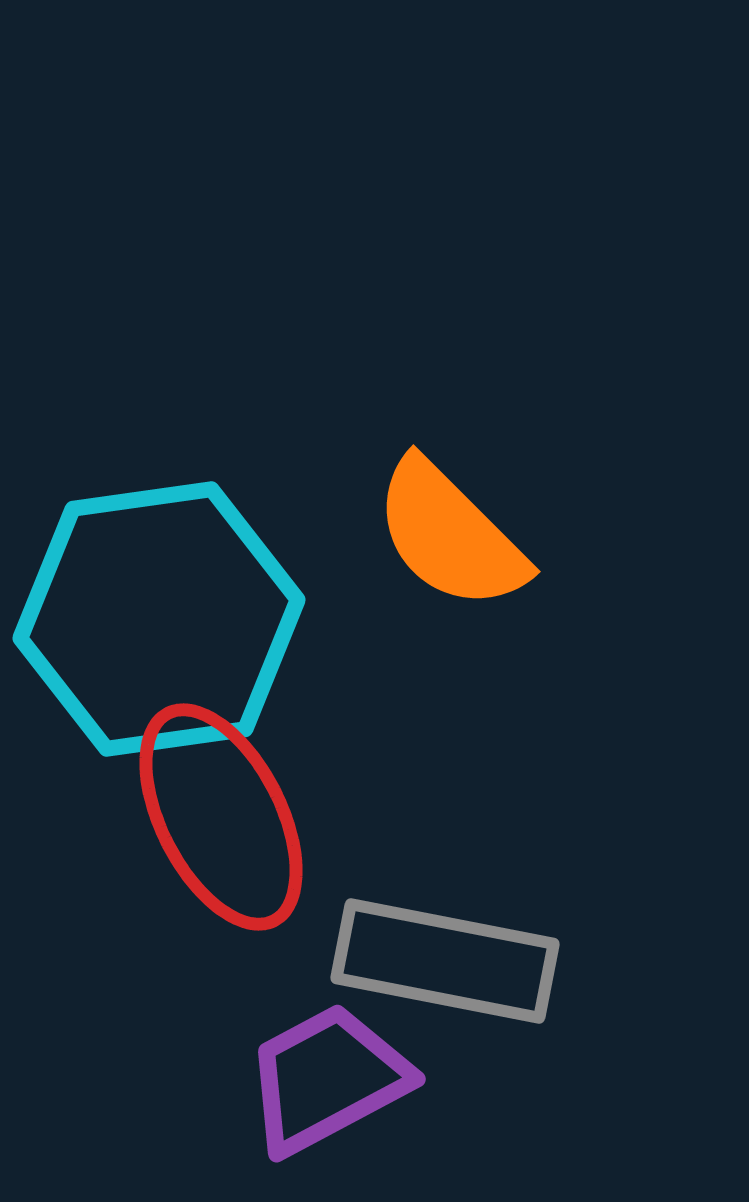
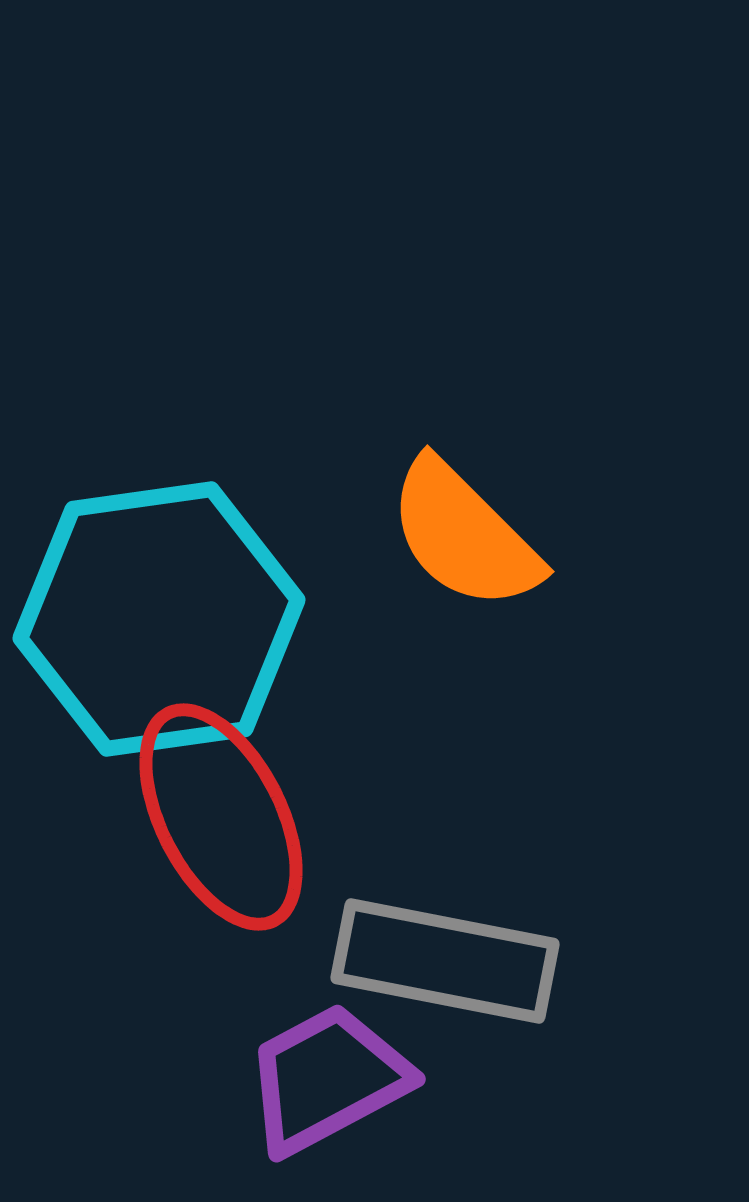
orange semicircle: moved 14 px right
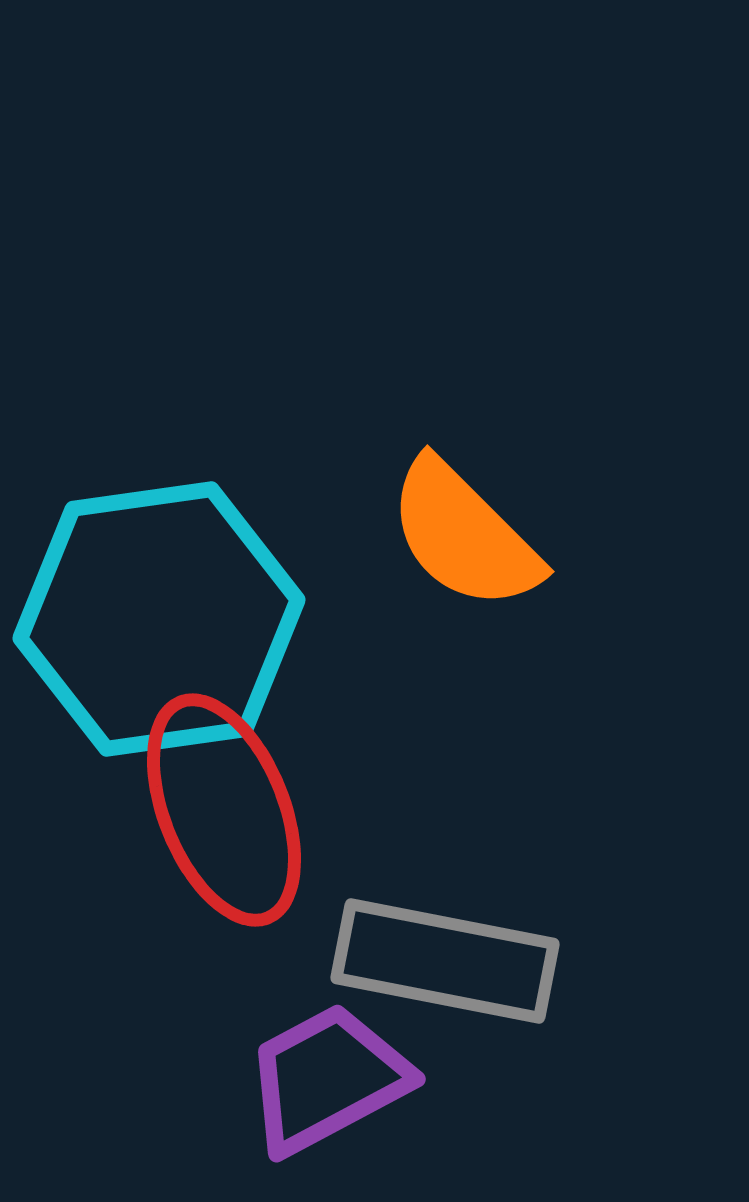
red ellipse: moved 3 px right, 7 px up; rotated 5 degrees clockwise
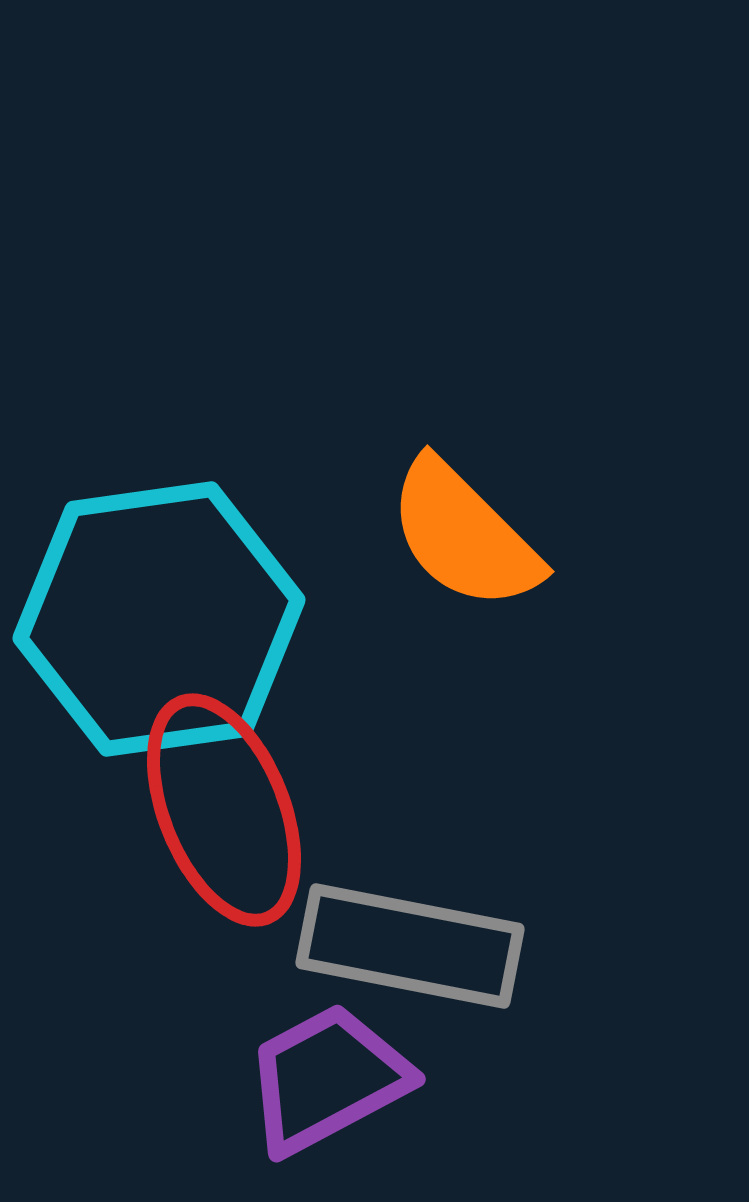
gray rectangle: moved 35 px left, 15 px up
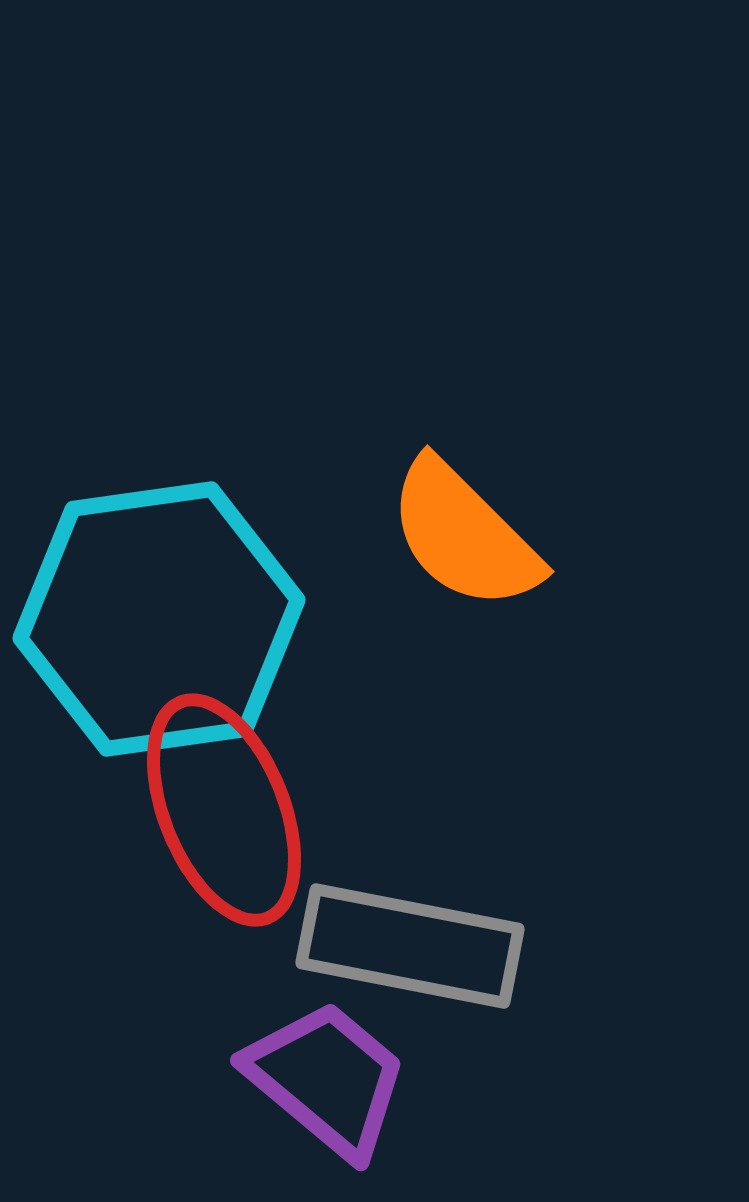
purple trapezoid: rotated 68 degrees clockwise
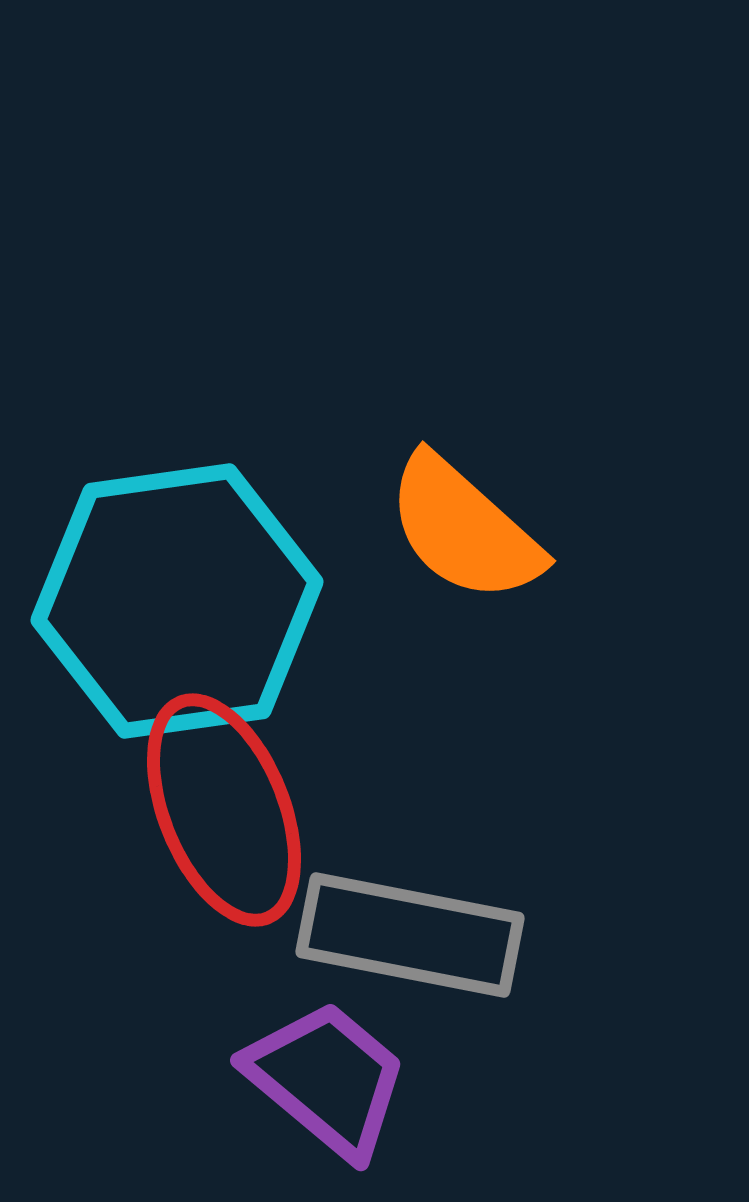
orange semicircle: moved 6 px up; rotated 3 degrees counterclockwise
cyan hexagon: moved 18 px right, 18 px up
gray rectangle: moved 11 px up
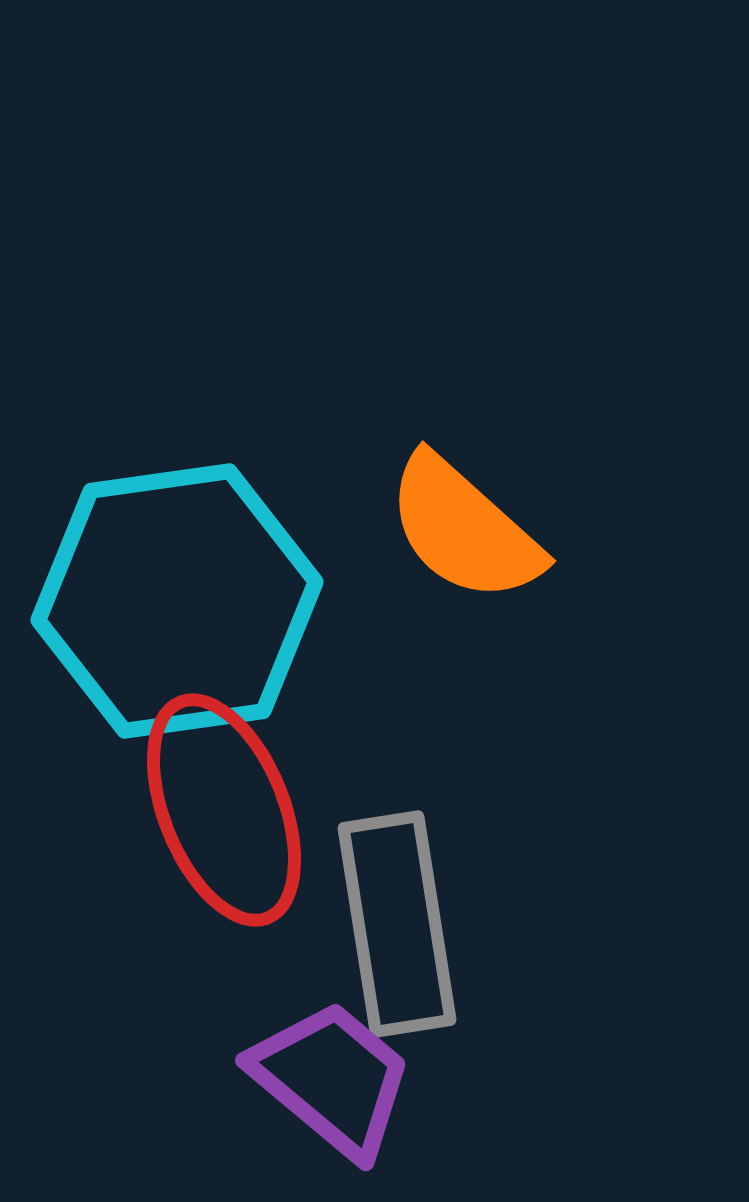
gray rectangle: moved 13 px left, 11 px up; rotated 70 degrees clockwise
purple trapezoid: moved 5 px right
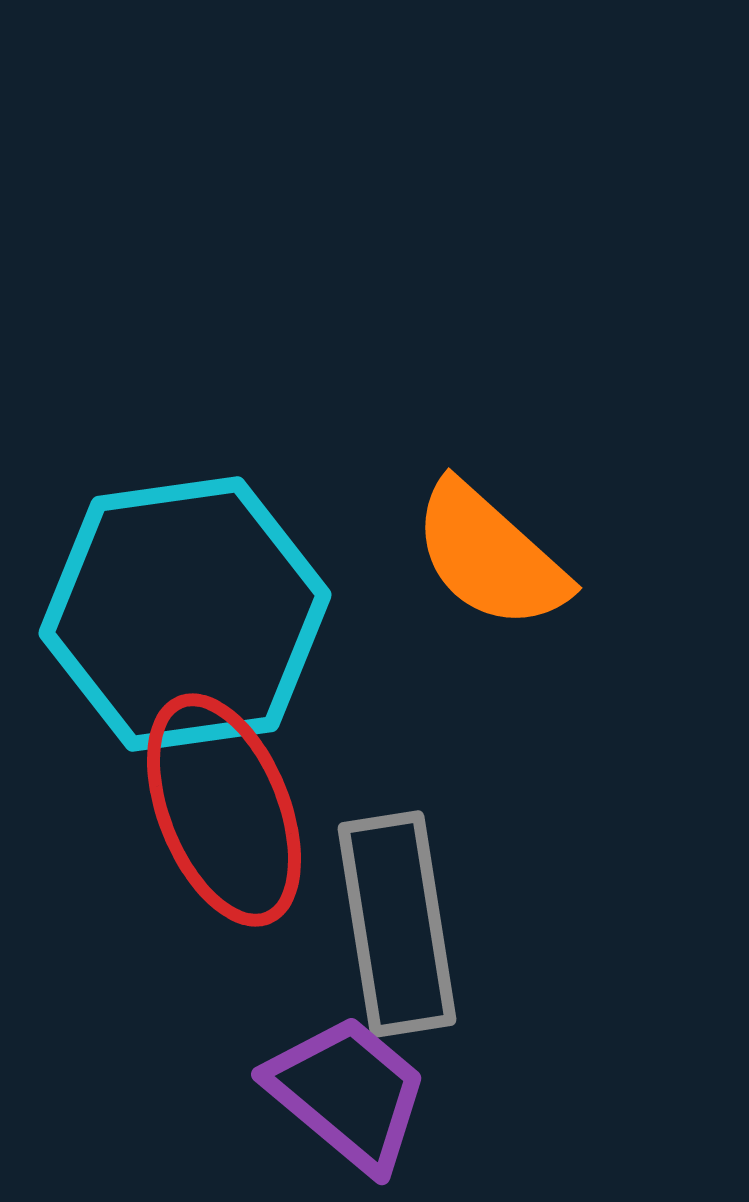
orange semicircle: moved 26 px right, 27 px down
cyan hexagon: moved 8 px right, 13 px down
purple trapezoid: moved 16 px right, 14 px down
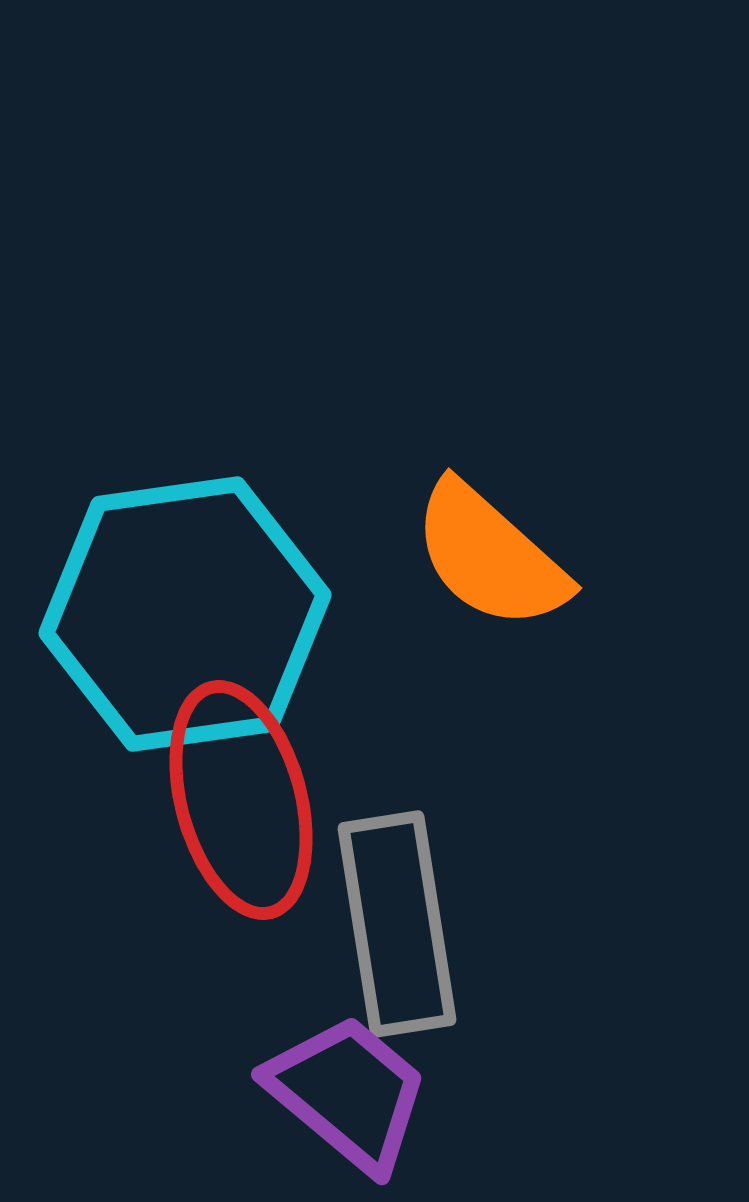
red ellipse: moved 17 px right, 10 px up; rotated 7 degrees clockwise
